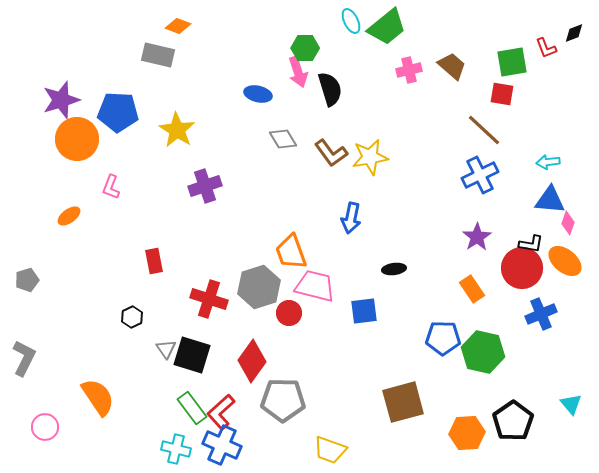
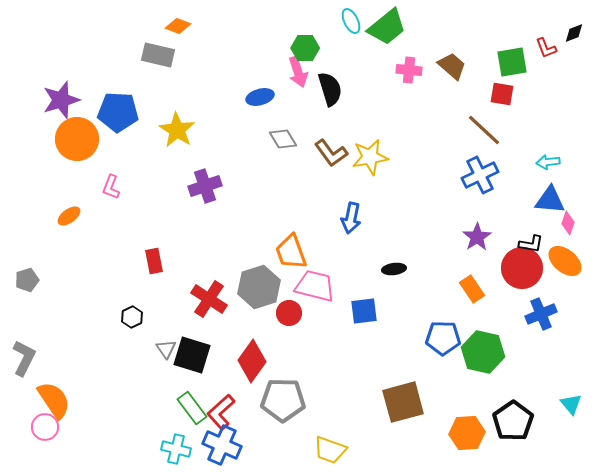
pink cross at (409, 70): rotated 20 degrees clockwise
blue ellipse at (258, 94): moved 2 px right, 3 px down; rotated 28 degrees counterclockwise
red cross at (209, 299): rotated 15 degrees clockwise
orange semicircle at (98, 397): moved 44 px left, 3 px down
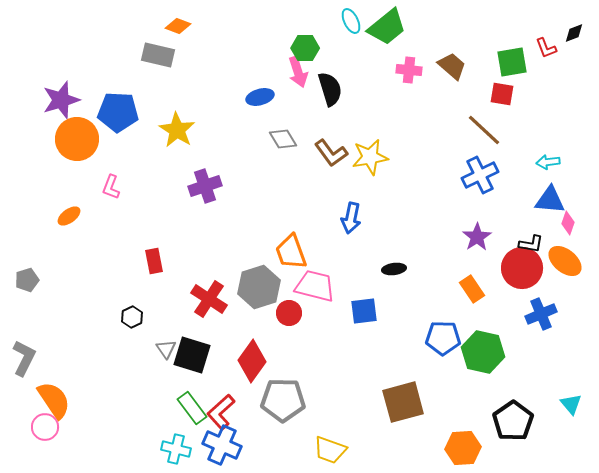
orange hexagon at (467, 433): moved 4 px left, 15 px down
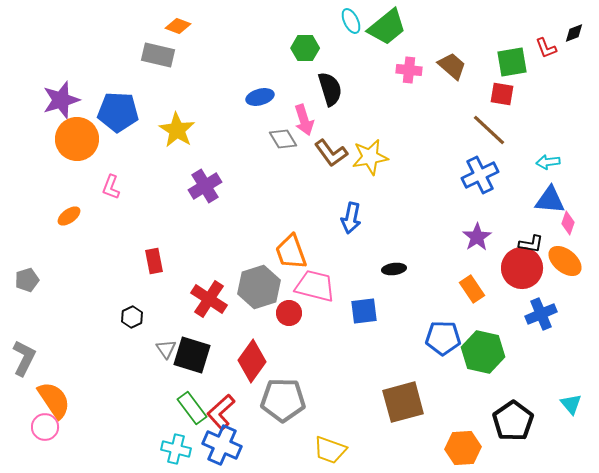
pink arrow at (298, 72): moved 6 px right, 48 px down
brown line at (484, 130): moved 5 px right
purple cross at (205, 186): rotated 12 degrees counterclockwise
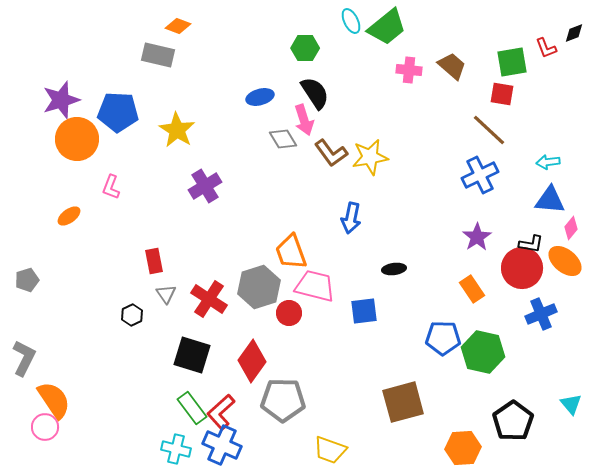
black semicircle at (330, 89): moved 15 px left, 4 px down; rotated 16 degrees counterclockwise
pink diamond at (568, 223): moved 3 px right, 5 px down; rotated 20 degrees clockwise
black hexagon at (132, 317): moved 2 px up
gray triangle at (166, 349): moved 55 px up
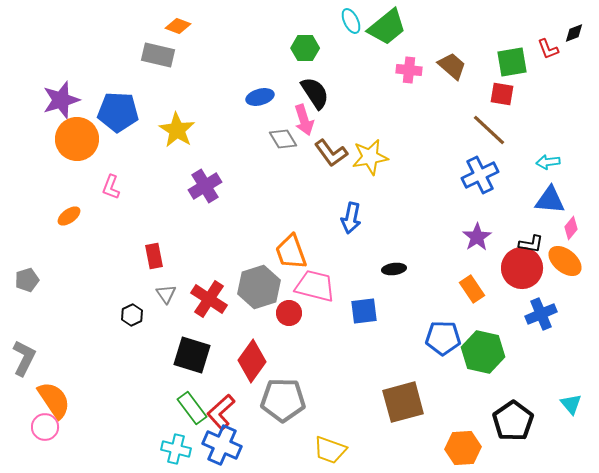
red L-shape at (546, 48): moved 2 px right, 1 px down
red rectangle at (154, 261): moved 5 px up
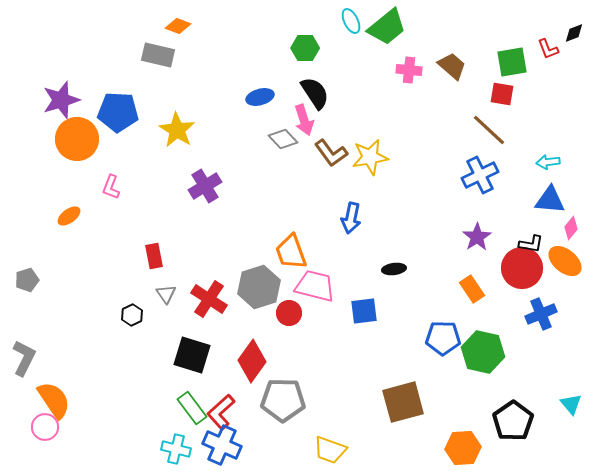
gray diamond at (283, 139): rotated 12 degrees counterclockwise
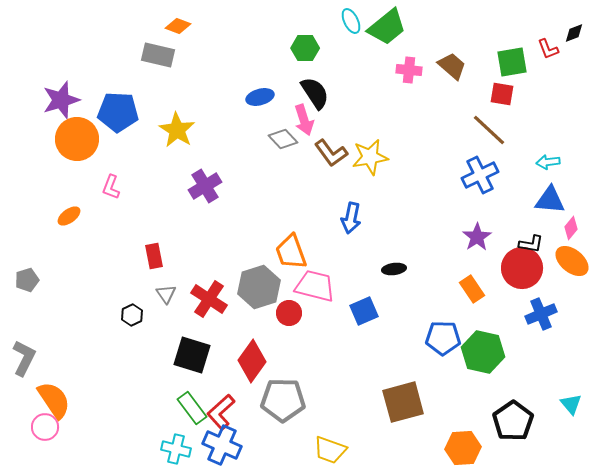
orange ellipse at (565, 261): moved 7 px right
blue square at (364, 311): rotated 16 degrees counterclockwise
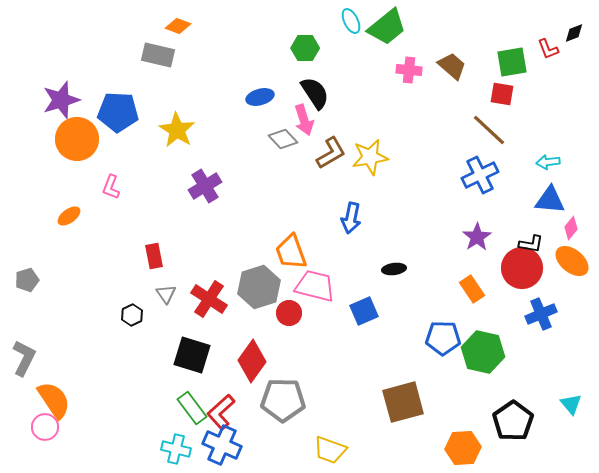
brown L-shape at (331, 153): rotated 84 degrees counterclockwise
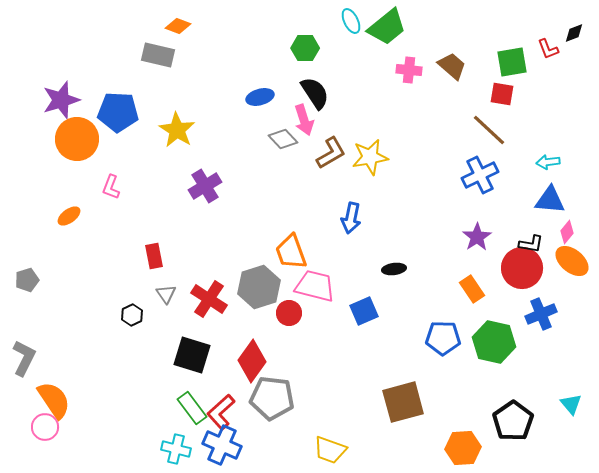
pink diamond at (571, 228): moved 4 px left, 4 px down
green hexagon at (483, 352): moved 11 px right, 10 px up
gray pentagon at (283, 400): moved 11 px left, 2 px up; rotated 6 degrees clockwise
